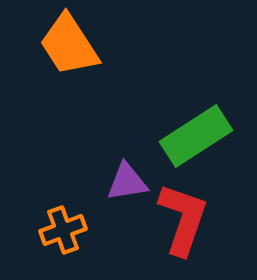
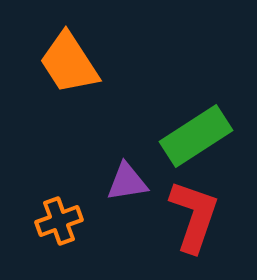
orange trapezoid: moved 18 px down
red L-shape: moved 11 px right, 3 px up
orange cross: moved 4 px left, 9 px up
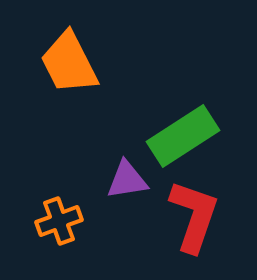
orange trapezoid: rotated 6 degrees clockwise
green rectangle: moved 13 px left
purple triangle: moved 2 px up
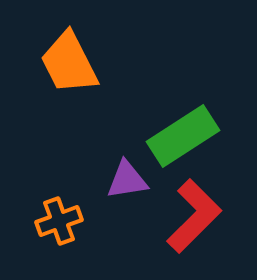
red L-shape: rotated 26 degrees clockwise
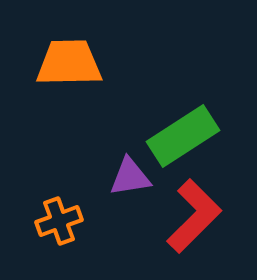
orange trapezoid: rotated 116 degrees clockwise
purple triangle: moved 3 px right, 3 px up
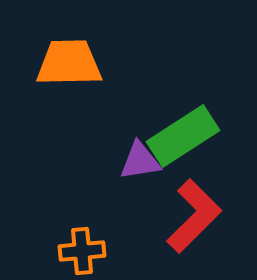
purple triangle: moved 10 px right, 16 px up
orange cross: moved 23 px right, 30 px down; rotated 15 degrees clockwise
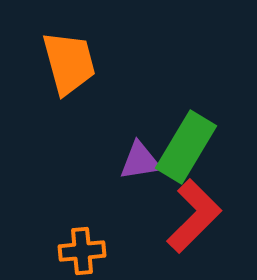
orange trapezoid: rotated 76 degrees clockwise
green rectangle: moved 3 px right, 11 px down; rotated 26 degrees counterclockwise
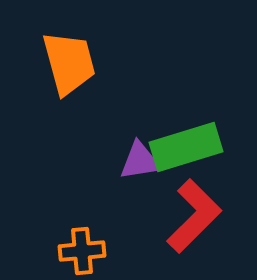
green rectangle: rotated 42 degrees clockwise
